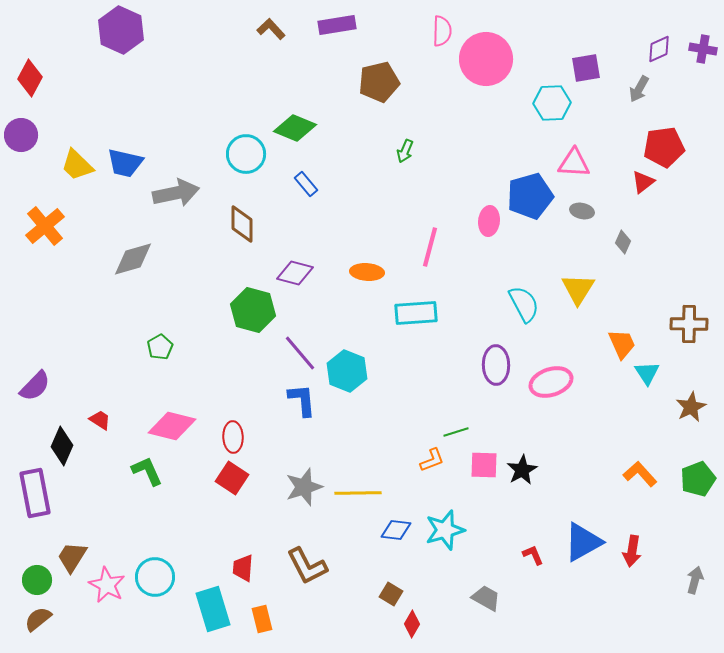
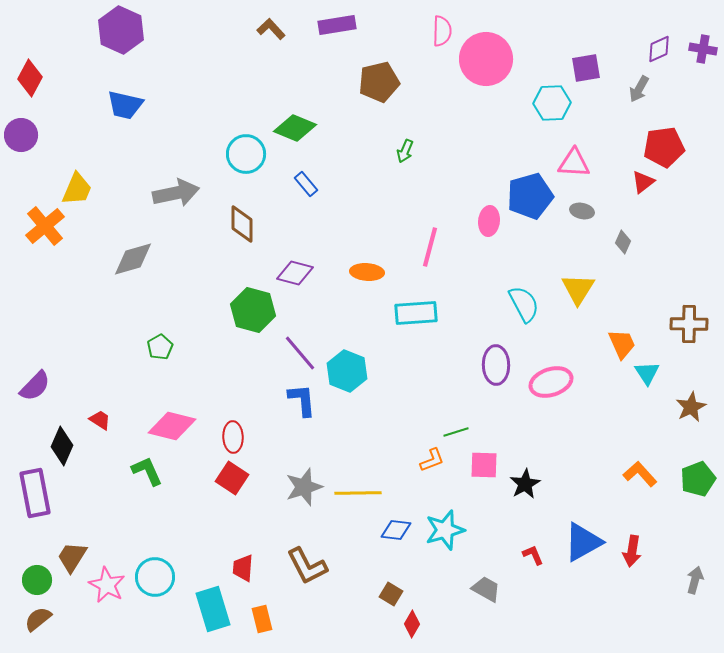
blue trapezoid at (125, 163): moved 58 px up
yellow trapezoid at (77, 165): moved 24 px down; rotated 111 degrees counterclockwise
black star at (522, 470): moved 3 px right, 14 px down
gray trapezoid at (486, 598): moved 9 px up
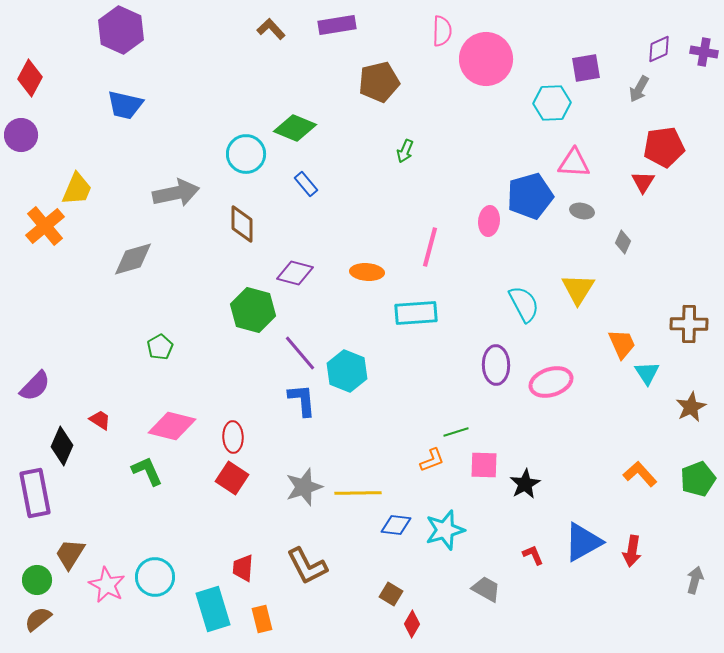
purple cross at (703, 49): moved 1 px right, 3 px down
red triangle at (643, 182): rotated 20 degrees counterclockwise
blue diamond at (396, 530): moved 5 px up
brown trapezoid at (72, 557): moved 2 px left, 3 px up
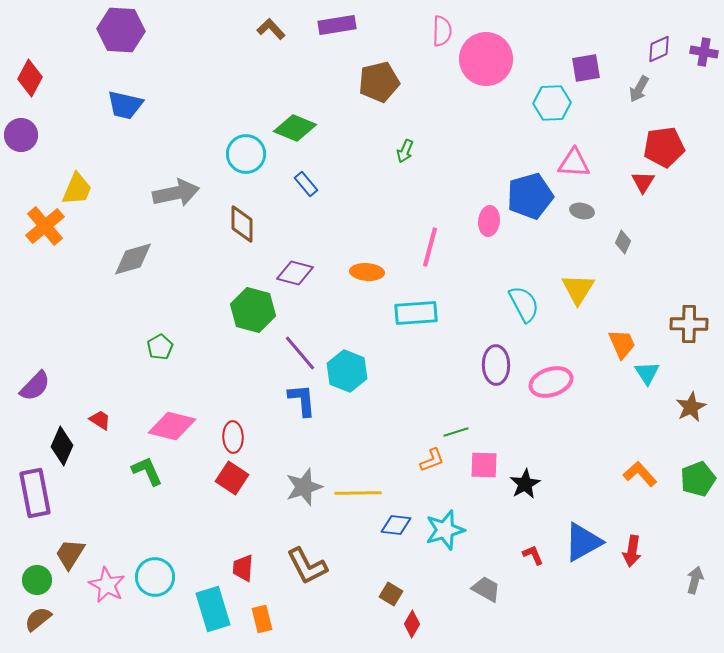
purple hexagon at (121, 30): rotated 21 degrees counterclockwise
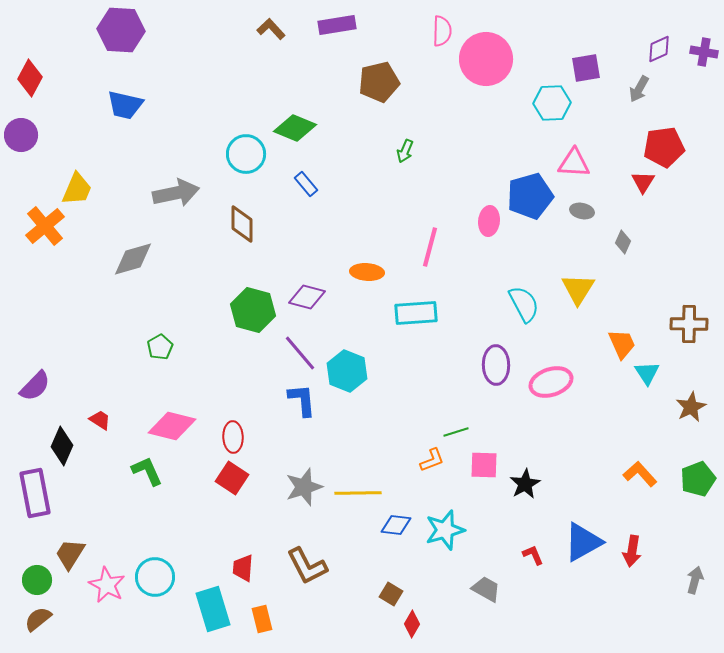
purple diamond at (295, 273): moved 12 px right, 24 px down
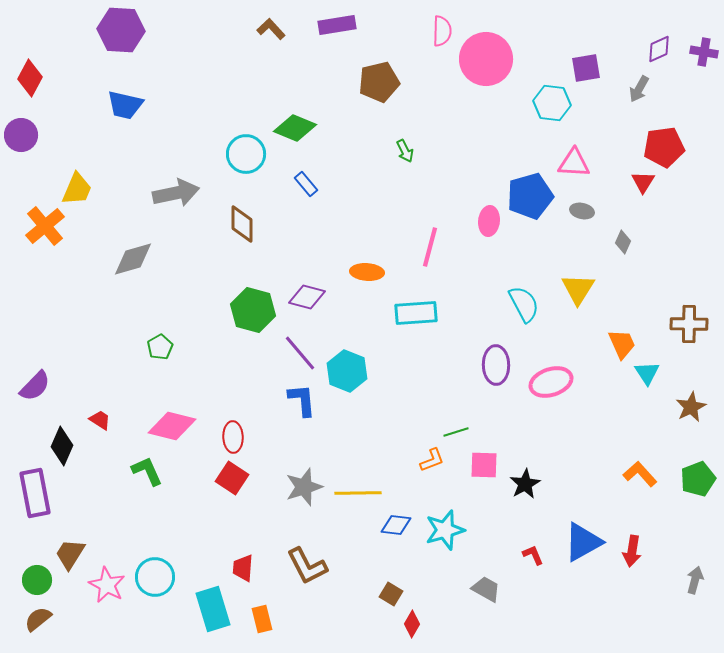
cyan hexagon at (552, 103): rotated 9 degrees clockwise
green arrow at (405, 151): rotated 50 degrees counterclockwise
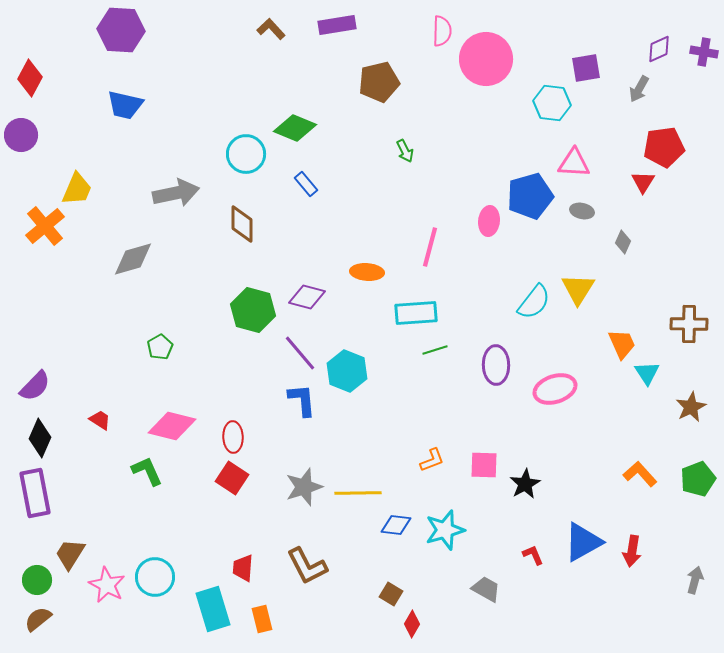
cyan semicircle at (524, 304): moved 10 px right, 2 px up; rotated 66 degrees clockwise
pink ellipse at (551, 382): moved 4 px right, 7 px down
green line at (456, 432): moved 21 px left, 82 px up
black diamond at (62, 446): moved 22 px left, 8 px up
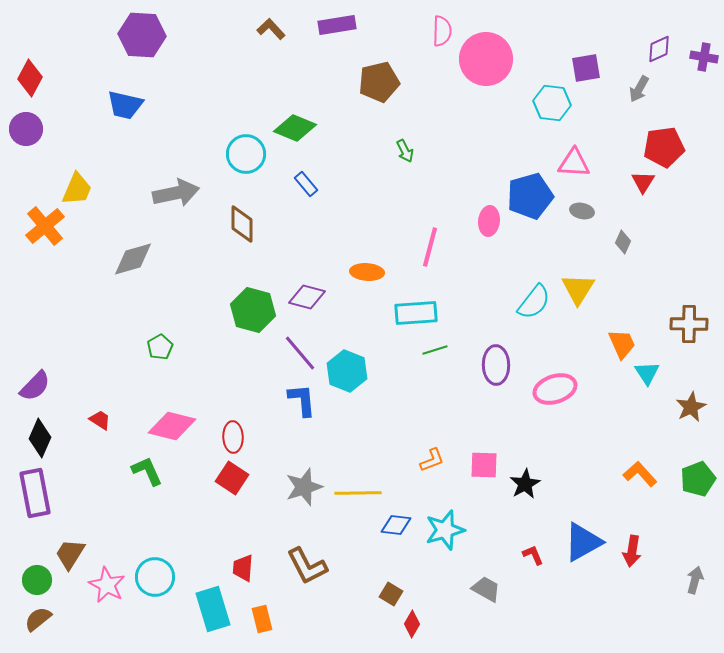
purple hexagon at (121, 30): moved 21 px right, 5 px down
purple cross at (704, 52): moved 5 px down
purple circle at (21, 135): moved 5 px right, 6 px up
